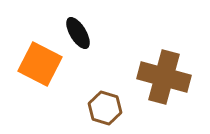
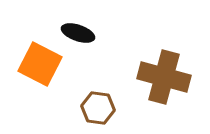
black ellipse: rotated 40 degrees counterclockwise
brown hexagon: moved 7 px left; rotated 8 degrees counterclockwise
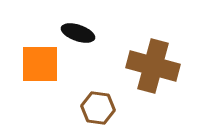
orange square: rotated 27 degrees counterclockwise
brown cross: moved 11 px left, 11 px up
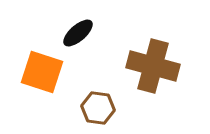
black ellipse: rotated 60 degrees counterclockwise
orange square: moved 2 px right, 8 px down; rotated 18 degrees clockwise
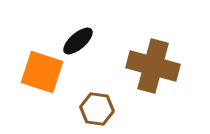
black ellipse: moved 8 px down
brown hexagon: moved 1 px left, 1 px down
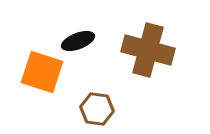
black ellipse: rotated 20 degrees clockwise
brown cross: moved 5 px left, 16 px up
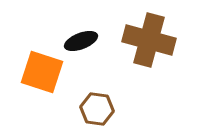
black ellipse: moved 3 px right
brown cross: moved 1 px right, 10 px up
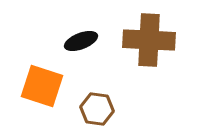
brown cross: rotated 12 degrees counterclockwise
orange square: moved 14 px down
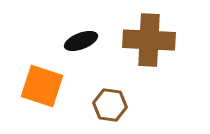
brown hexagon: moved 13 px right, 4 px up
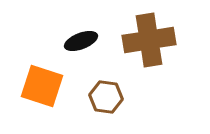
brown cross: rotated 12 degrees counterclockwise
brown hexagon: moved 4 px left, 8 px up
